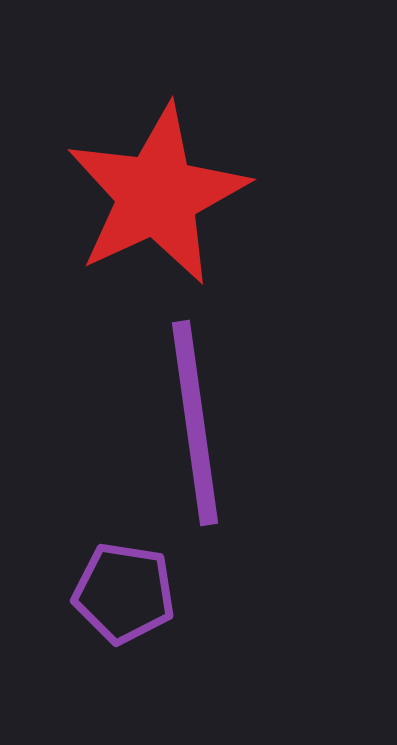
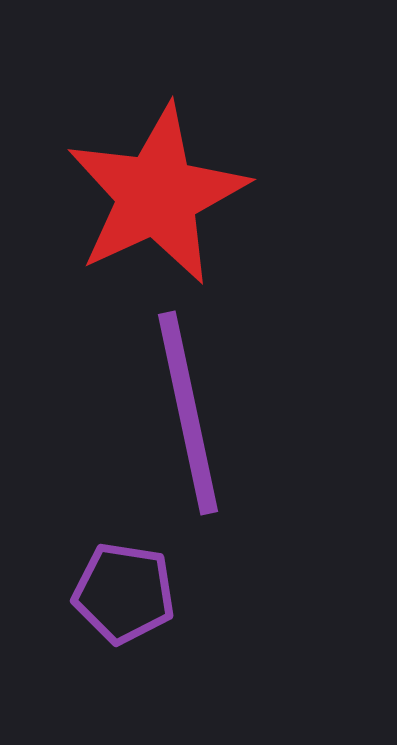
purple line: moved 7 px left, 10 px up; rotated 4 degrees counterclockwise
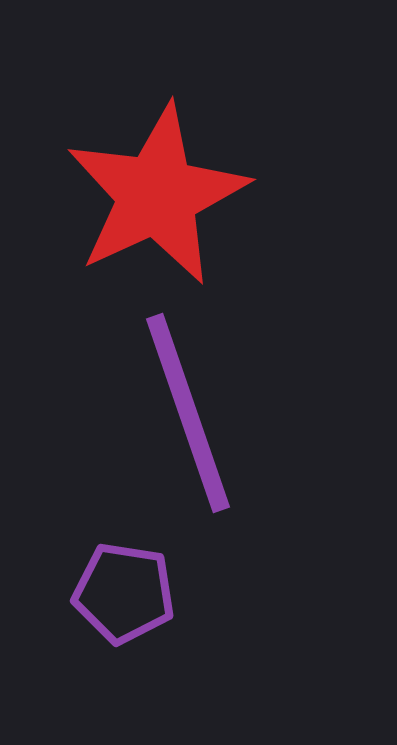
purple line: rotated 7 degrees counterclockwise
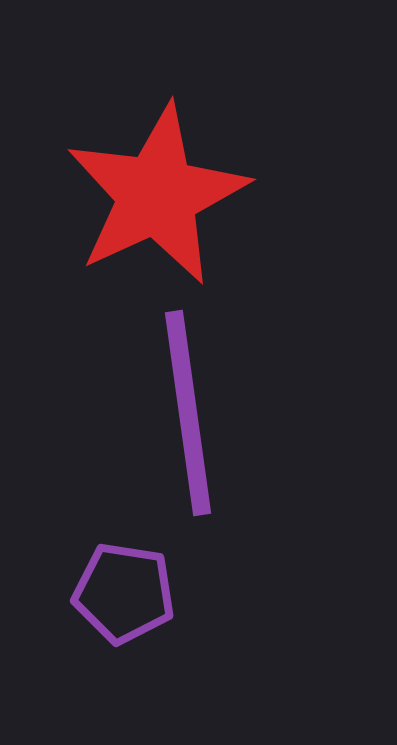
purple line: rotated 11 degrees clockwise
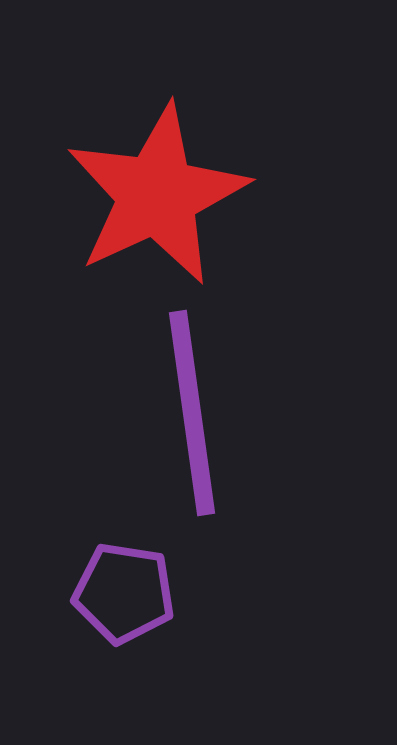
purple line: moved 4 px right
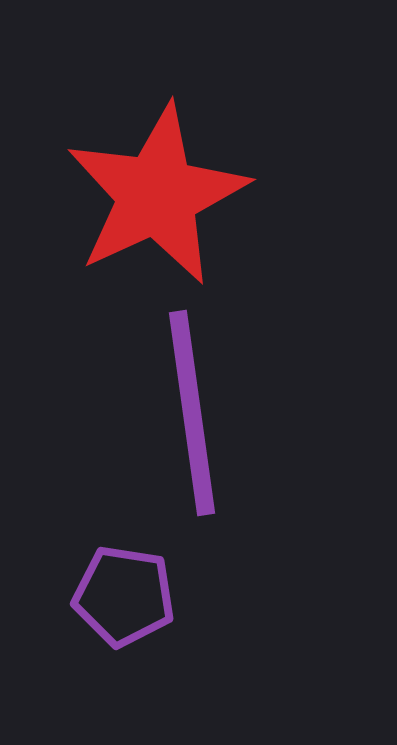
purple pentagon: moved 3 px down
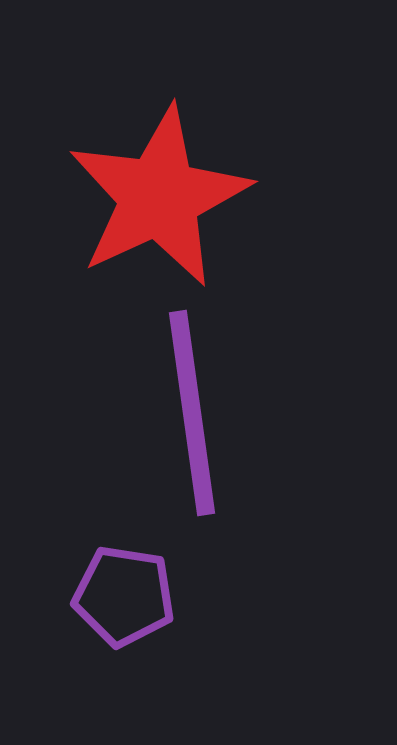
red star: moved 2 px right, 2 px down
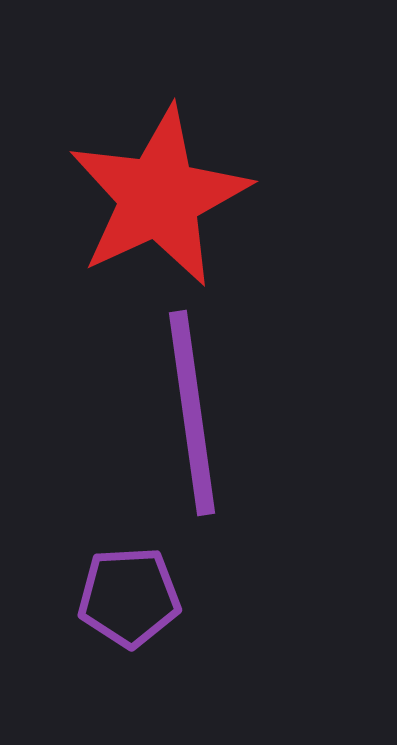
purple pentagon: moved 5 px right, 1 px down; rotated 12 degrees counterclockwise
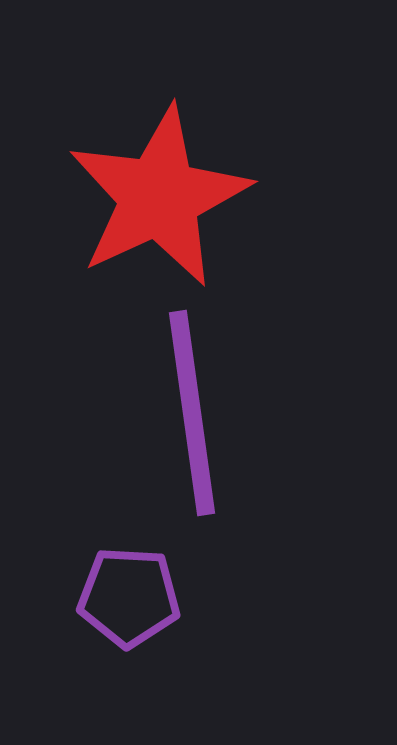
purple pentagon: rotated 6 degrees clockwise
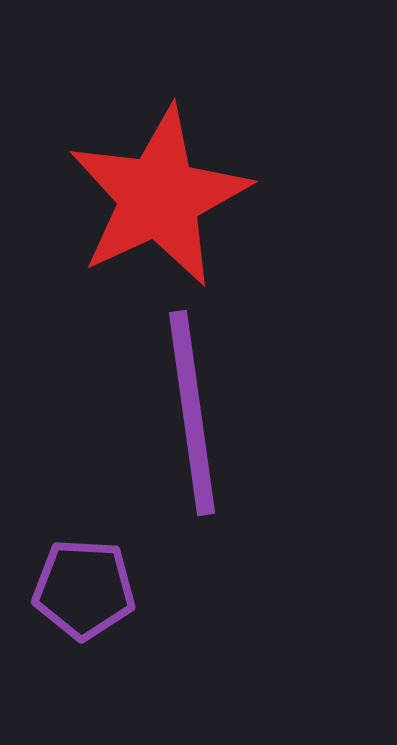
purple pentagon: moved 45 px left, 8 px up
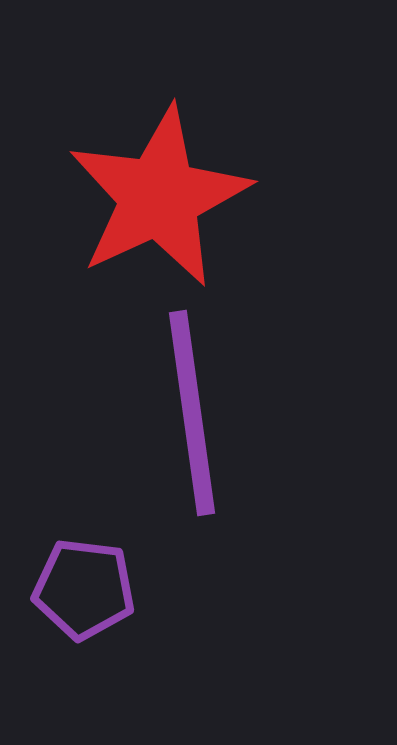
purple pentagon: rotated 4 degrees clockwise
